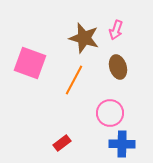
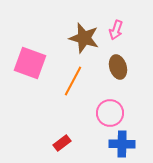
orange line: moved 1 px left, 1 px down
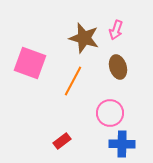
red rectangle: moved 2 px up
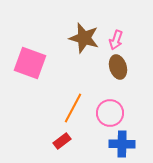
pink arrow: moved 10 px down
orange line: moved 27 px down
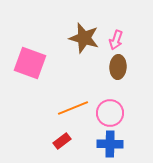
brown ellipse: rotated 20 degrees clockwise
orange line: rotated 40 degrees clockwise
blue cross: moved 12 px left
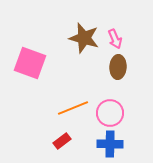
pink arrow: moved 1 px left, 1 px up; rotated 42 degrees counterclockwise
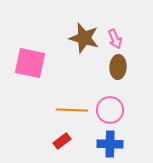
pink square: rotated 8 degrees counterclockwise
orange line: moved 1 px left, 2 px down; rotated 24 degrees clockwise
pink circle: moved 3 px up
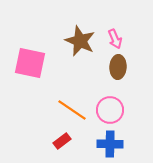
brown star: moved 4 px left, 3 px down; rotated 8 degrees clockwise
orange line: rotated 32 degrees clockwise
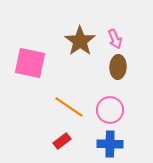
brown star: rotated 12 degrees clockwise
orange line: moved 3 px left, 3 px up
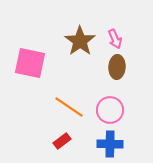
brown ellipse: moved 1 px left
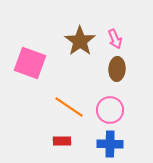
pink square: rotated 8 degrees clockwise
brown ellipse: moved 2 px down
red rectangle: rotated 36 degrees clockwise
